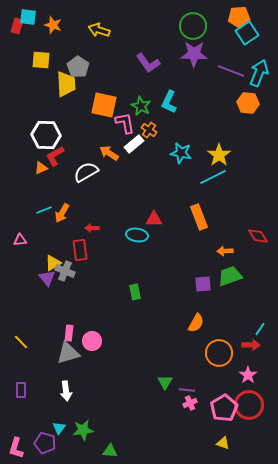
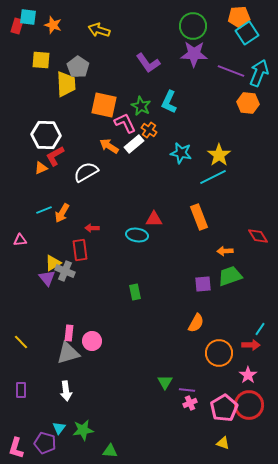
pink L-shape at (125, 123): rotated 15 degrees counterclockwise
orange arrow at (109, 153): moved 7 px up
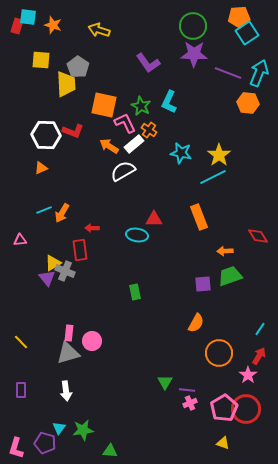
purple line at (231, 71): moved 3 px left, 2 px down
red L-shape at (55, 156): moved 18 px right, 25 px up; rotated 130 degrees counterclockwise
white semicircle at (86, 172): moved 37 px right, 1 px up
red arrow at (251, 345): moved 8 px right, 11 px down; rotated 60 degrees counterclockwise
red circle at (249, 405): moved 3 px left, 4 px down
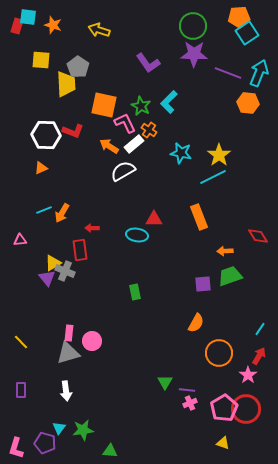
cyan L-shape at (169, 102): rotated 20 degrees clockwise
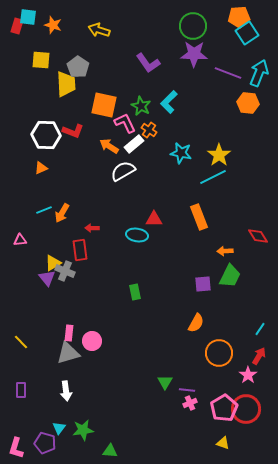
green trapezoid at (230, 276): rotated 135 degrees clockwise
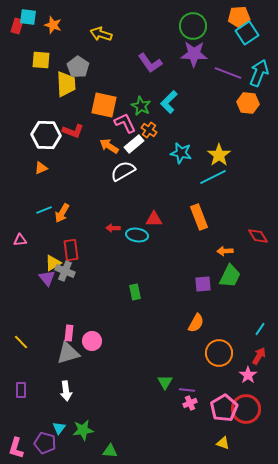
yellow arrow at (99, 30): moved 2 px right, 4 px down
purple L-shape at (148, 63): moved 2 px right
red arrow at (92, 228): moved 21 px right
red rectangle at (80, 250): moved 9 px left
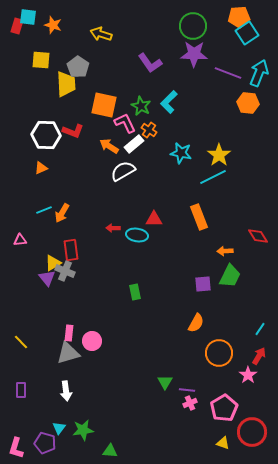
red circle at (246, 409): moved 6 px right, 23 px down
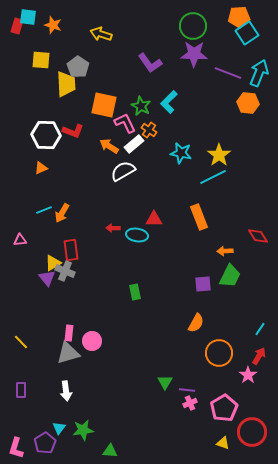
purple pentagon at (45, 443): rotated 25 degrees clockwise
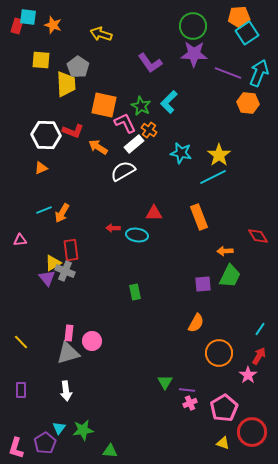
orange arrow at (109, 146): moved 11 px left, 1 px down
red triangle at (154, 219): moved 6 px up
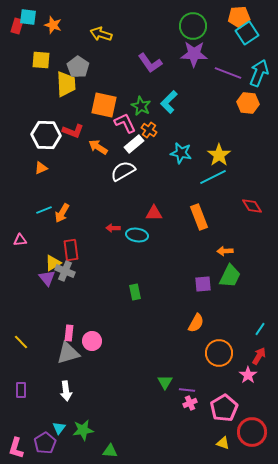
red diamond at (258, 236): moved 6 px left, 30 px up
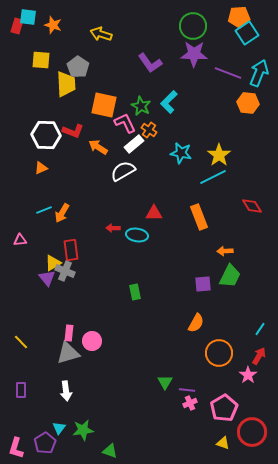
green triangle at (110, 451): rotated 14 degrees clockwise
